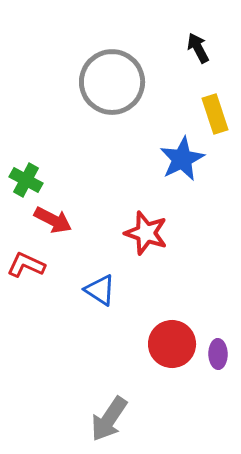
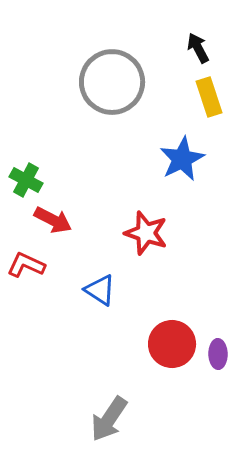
yellow rectangle: moved 6 px left, 17 px up
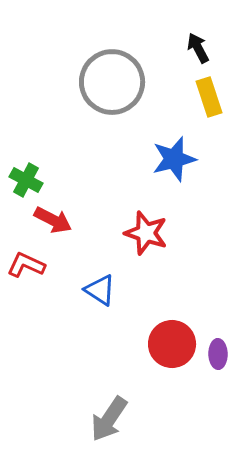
blue star: moved 8 px left; rotated 12 degrees clockwise
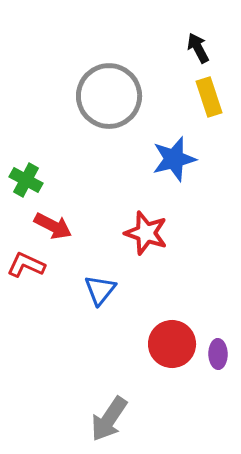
gray circle: moved 3 px left, 14 px down
red arrow: moved 6 px down
blue triangle: rotated 36 degrees clockwise
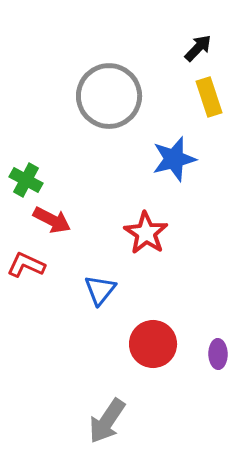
black arrow: rotated 72 degrees clockwise
red arrow: moved 1 px left, 6 px up
red star: rotated 15 degrees clockwise
red circle: moved 19 px left
gray arrow: moved 2 px left, 2 px down
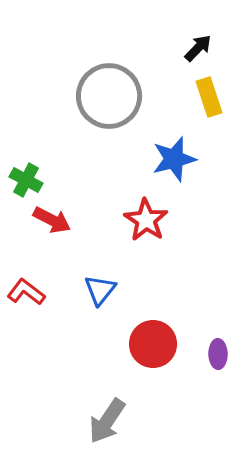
red star: moved 13 px up
red L-shape: moved 27 px down; rotated 12 degrees clockwise
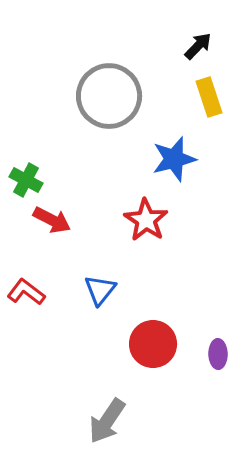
black arrow: moved 2 px up
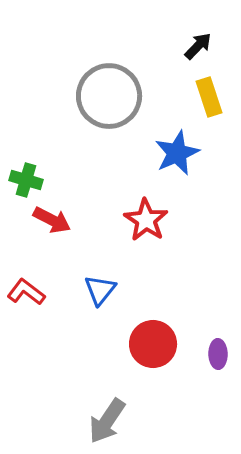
blue star: moved 3 px right, 6 px up; rotated 9 degrees counterclockwise
green cross: rotated 12 degrees counterclockwise
